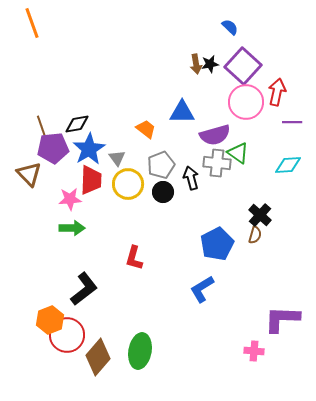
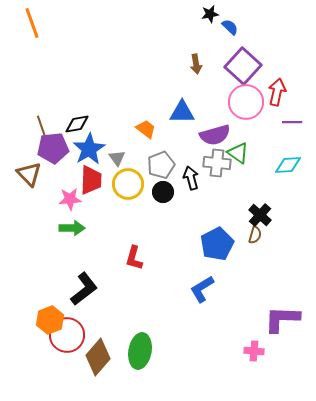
black star: moved 50 px up
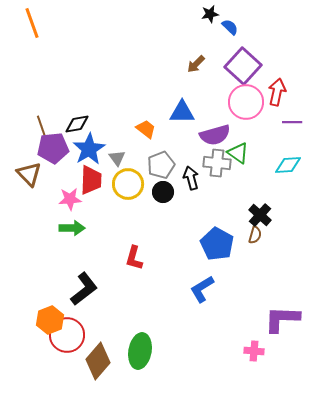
brown arrow: rotated 54 degrees clockwise
blue pentagon: rotated 16 degrees counterclockwise
brown diamond: moved 4 px down
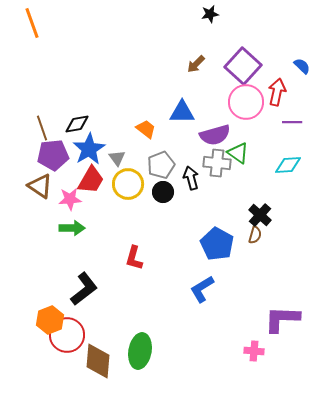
blue semicircle: moved 72 px right, 39 px down
purple pentagon: moved 7 px down
brown triangle: moved 11 px right, 12 px down; rotated 12 degrees counterclockwise
red trapezoid: rotated 28 degrees clockwise
brown diamond: rotated 36 degrees counterclockwise
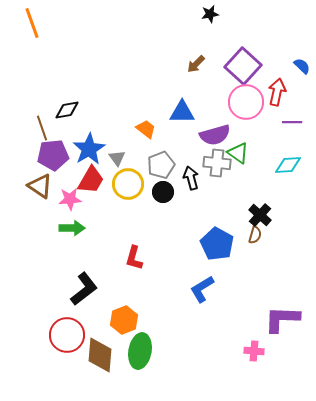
black diamond: moved 10 px left, 14 px up
orange hexagon: moved 74 px right
brown diamond: moved 2 px right, 6 px up
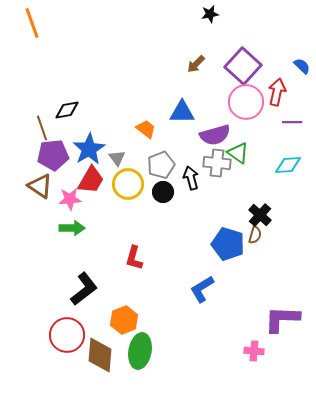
blue pentagon: moved 11 px right; rotated 12 degrees counterclockwise
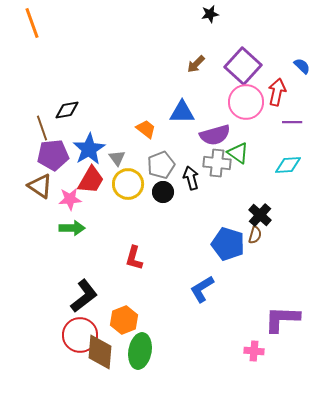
black L-shape: moved 7 px down
red circle: moved 13 px right
brown diamond: moved 3 px up
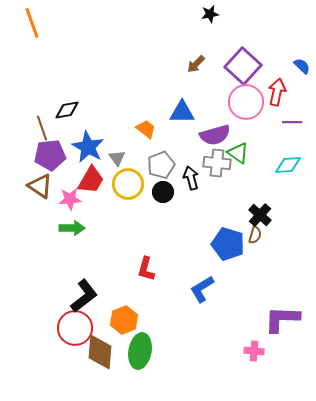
blue star: moved 1 px left, 2 px up; rotated 12 degrees counterclockwise
purple pentagon: moved 3 px left
red L-shape: moved 12 px right, 11 px down
red circle: moved 5 px left, 7 px up
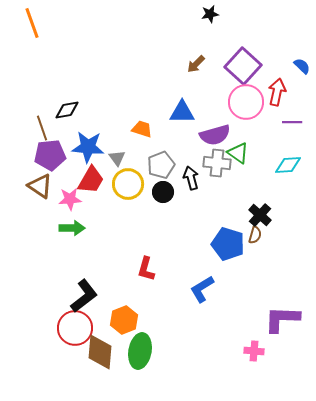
orange trapezoid: moved 4 px left; rotated 20 degrees counterclockwise
blue star: rotated 24 degrees counterclockwise
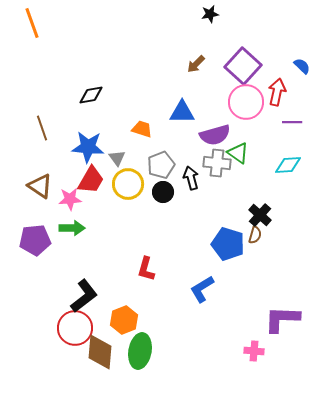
black diamond: moved 24 px right, 15 px up
purple pentagon: moved 15 px left, 85 px down
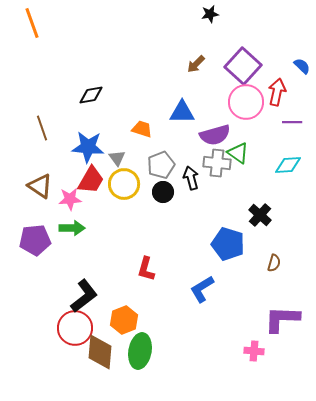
yellow circle: moved 4 px left
brown semicircle: moved 19 px right, 28 px down
